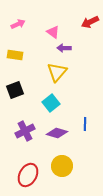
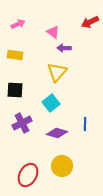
black square: rotated 24 degrees clockwise
purple cross: moved 3 px left, 8 px up
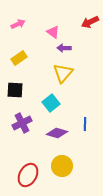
yellow rectangle: moved 4 px right, 3 px down; rotated 42 degrees counterclockwise
yellow triangle: moved 6 px right, 1 px down
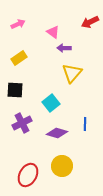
yellow triangle: moved 9 px right
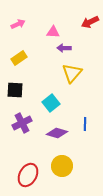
pink triangle: rotated 32 degrees counterclockwise
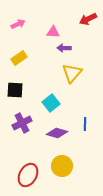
red arrow: moved 2 px left, 3 px up
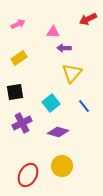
black square: moved 2 px down; rotated 12 degrees counterclockwise
blue line: moved 1 px left, 18 px up; rotated 40 degrees counterclockwise
purple diamond: moved 1 px right, 1 px up
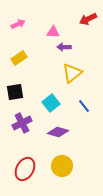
purple arrow: moved 1 px up
yellow triangle: rotated 10 degrees clockwise
red ellipse: moved 3 px left, 6 px up
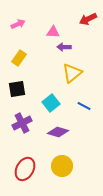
yellow rectangle: rotated 21 degrees counterclockwise
black square: moved 2 px right, 3 px up
blue line: rotated 24 degrees counterclockwise
